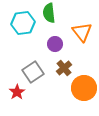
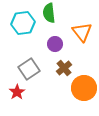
gray square: moved 4 px left, 3 px up
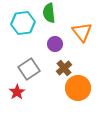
orange circle: moved 6 px left
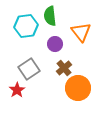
green semicircle: moved 1 px right, 3 px down
cyan hexagon: moved 3 px right, 3 px down
orange triangle: moved 1 px left
red star: moved 2 px up
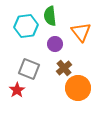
gray square: rotated 35 degrees counterclockwise
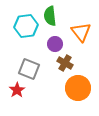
brown cross: moved 1 px right, 5 px up; rotated 21 degrees counterclockwise
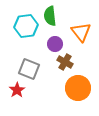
brown cross: moved 1 px up
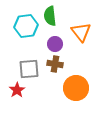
brown cross: moved 10 px left, 2 px down; rotated 21 degrees counterclockwise
gray square: rotated 25 degrees counterclockwise
orange circle: moved 2 px left
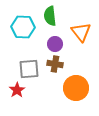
cyan hexagon: moved 3 px left, 1 px down; rotated 10 degrees clockwise
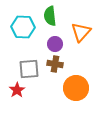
orange triangle: rotated 20 degrees clockwise
